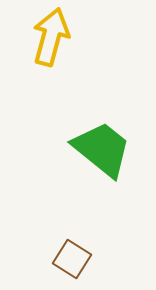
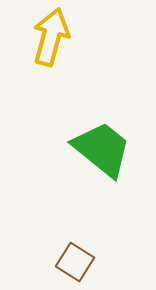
brown square: moved 3 px right, 3 px down
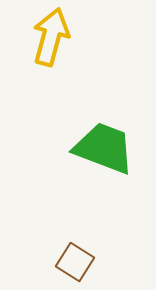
green trapezoid: moved 2 px right, 1 px up; rotated 18 degrees counterclockwise
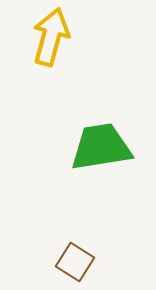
green trapezoid: moved 3 px left, 1 px up; rotated 30 degrees counterclockwise
